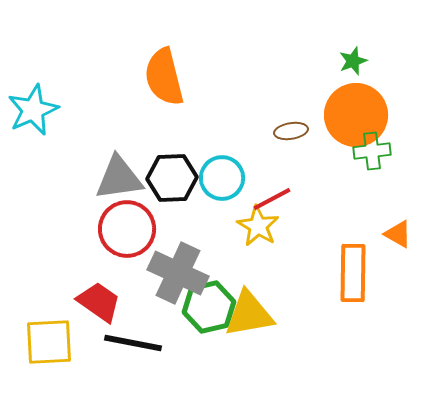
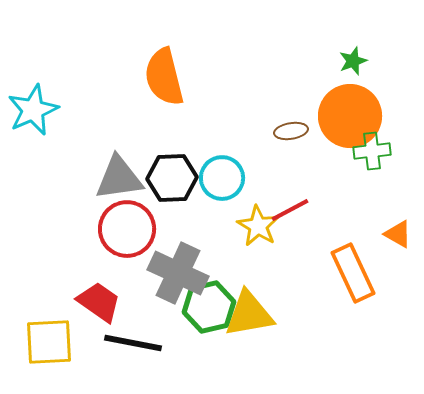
orange circle: moved 6 px left, 1 px down
red line: moved 18 px right, 11 px down
orange rectangle: rotated 26 degrees counterclockwise
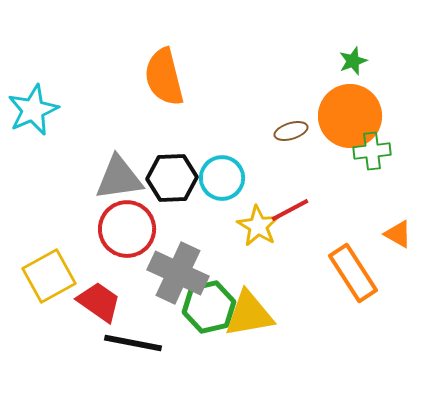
brown ellipse: rotated 8 degrees counterclockwise
orange rectangle: rotated 8 degrees counterclockwise
yellow square: moved 66 px up; rotated 26 degrees counterclockwise
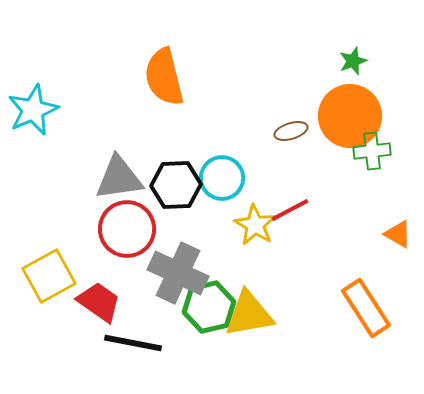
black hexagon: moved 4 px right, 7 px down
yellow star: moved 3 px left, 1 px up
orange rectangle: moved 13 px right, 35 px down
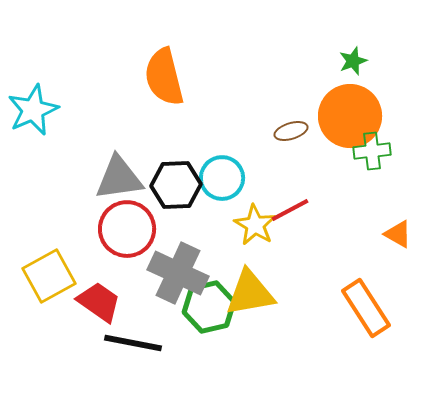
yellow triangle: moved 1 px right, 21 px up
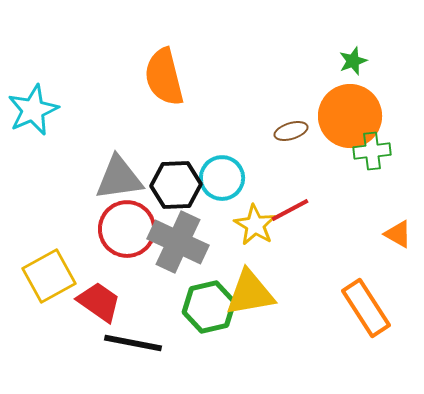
gray cross: moved 31 px up
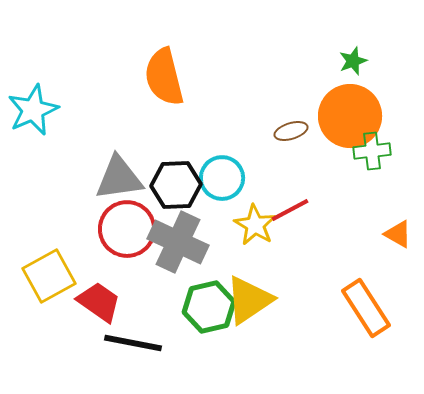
yellow triangle: moved 1 px left, 7 px down; rotated 24 degrees counterclockwise
